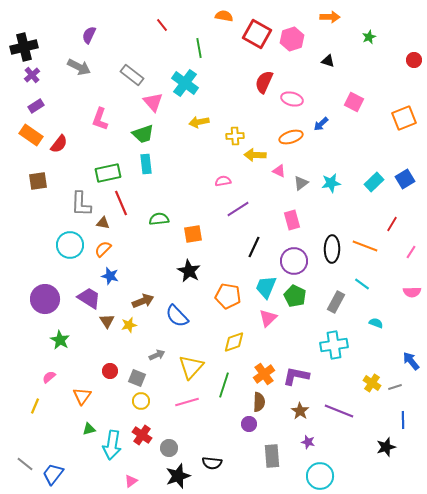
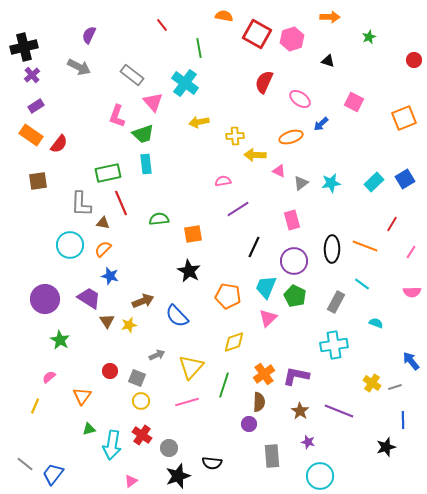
pink ellipse at (292, 99): moved 8 px right; rotated 20 degrees clockwise
pink L-shape at (100, 119): moved 17 px right, 3 px up
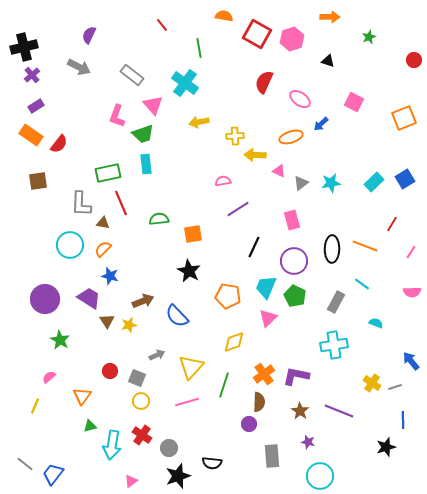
pink triangle at (153, 102): moved 3 px down
green triangle at (89, 429): moved 1 px right, 3 px up
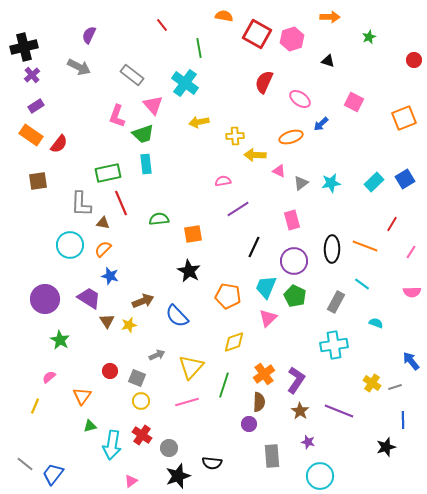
purple L-shape at (296, 376): moved 4 px down; rotated 112 degrees clockwise
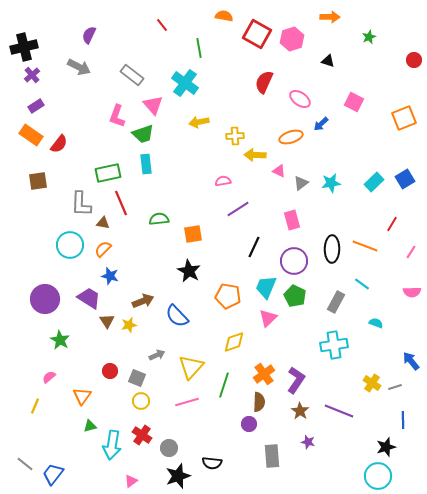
cyan circle at (320, 476): moved 58 px right
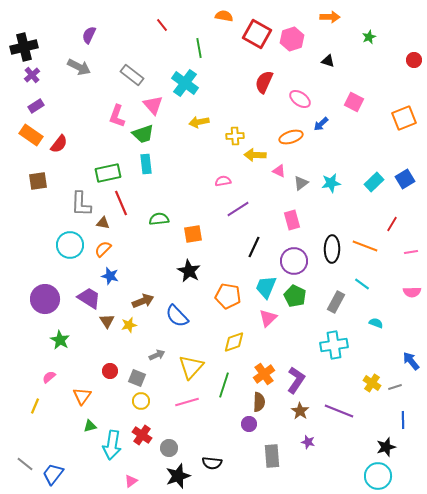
pink line at (411, 252): rotated 48 degrees clockwise
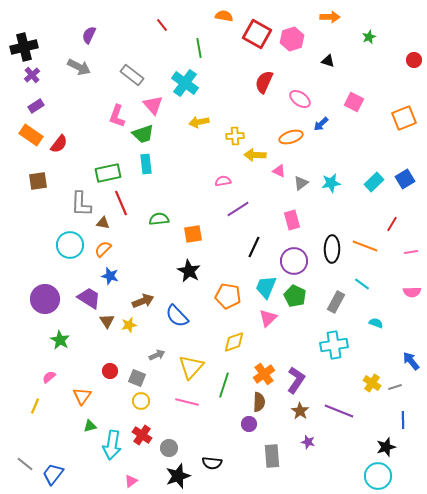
pink line at (187, 402): rotated 30 degrees clockwise
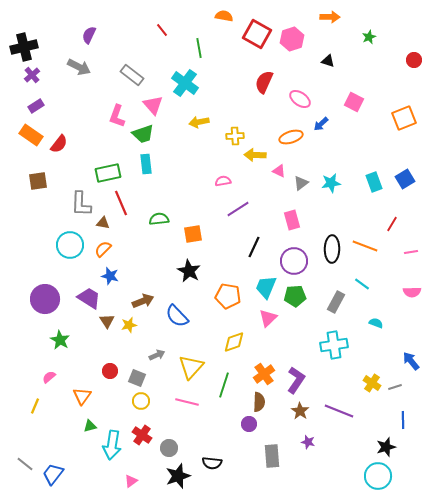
red line at (162, 25): moved 5 px down
cyan rectangle at (374, 182): rotated 66 degrees counterclockwise
green pentagon at (295, 296): rotated 30 degrees counterclockwise
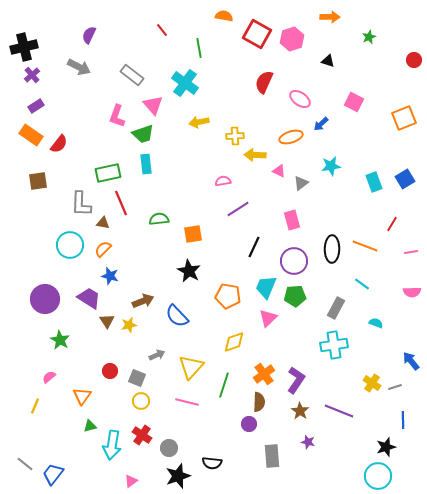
cyan star at (331, 183): moved 17 px up
gray rectangle at (336, 302): moved 6 px down
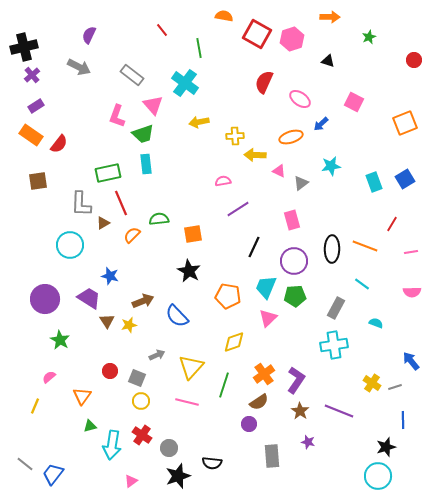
orange square at (404, 118): moved 1 px right, 5 px down
brown triangle at (103, 223): rotated 40 degrees counterclockwise
orange semicircle at (103, 249): moved 29 px right, 14 px up
brown semicircle at (259, 402): rotated 54 degrees clockwise
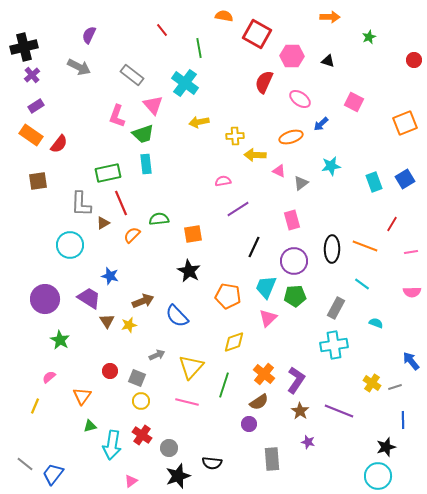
pink hexagon at (292, 39): moved 17 px down; rotated 20 degrees clockwise
orange cross at (264, 374): rotated 15 degrees counterclockwise
gray rectangle at (272, 456): moved 3 px down
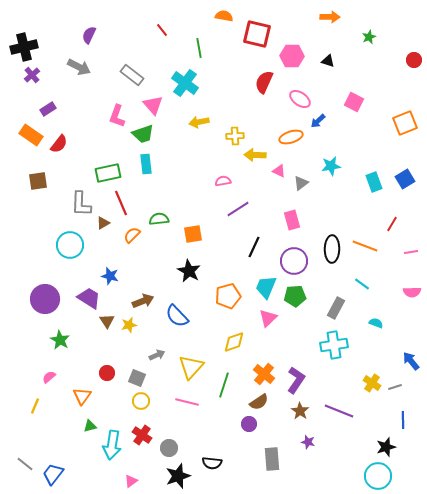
red square at (257, 34): rotated 16 degrees counterclockwise
purple rectangle at (36, 106): moved 12 px right, 3 px down
blue arrow at (321, 124): moved 3 px left, 3 px up
orange pentagon at (228, 296): rotated 25 degrees counterclockwise
red circle at (110, 371): moved 3 px left, 2 px down
